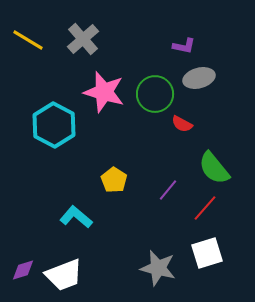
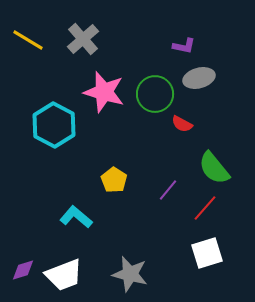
gray star: moved 28 px left, 6 px down
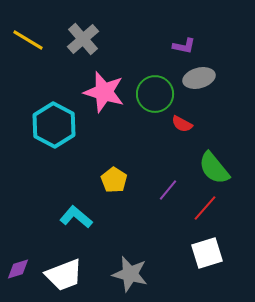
purple diamond: moved 5 px left, 1 px up
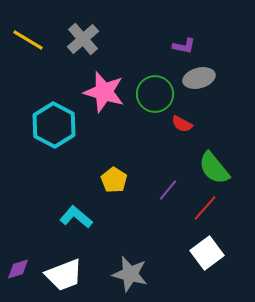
white square: rotated 20 degrees counterclockwise
